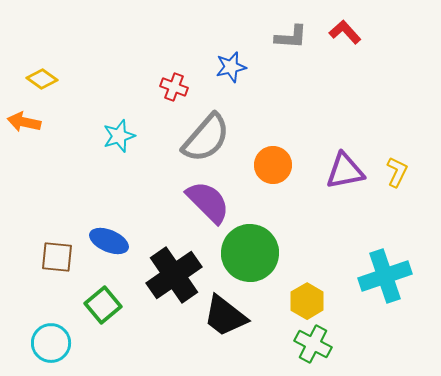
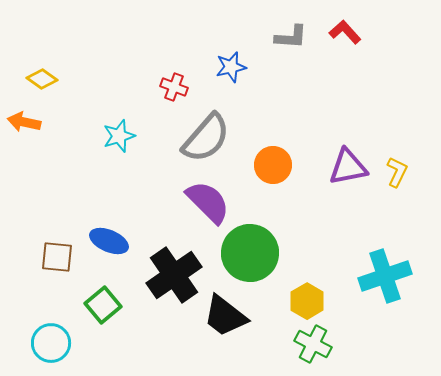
purple triangle: moved 3 px right, 4 px up
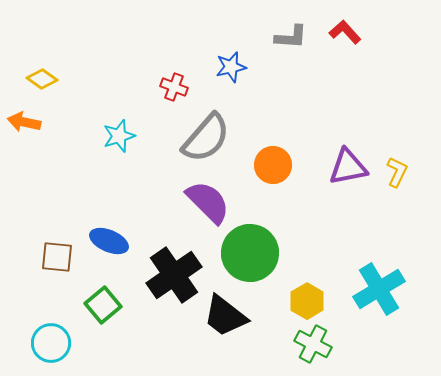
cyan cross: moved 6 px left, 13 px down; rotated 12 degrees counterclockwise
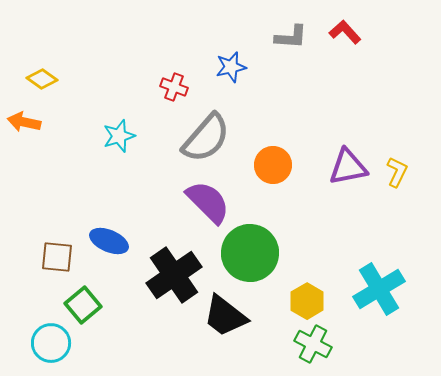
green square: moved 20 px left
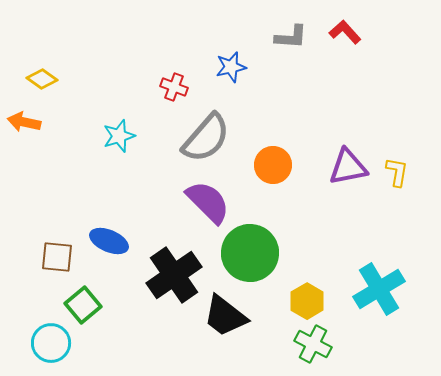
yellow L-shape: rotated 16 degrees counterclockwise
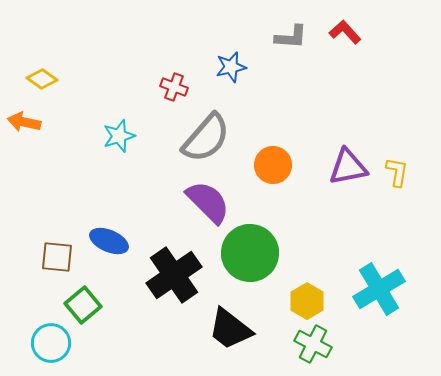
black trapezoid: moved 5 px right, 13 px down
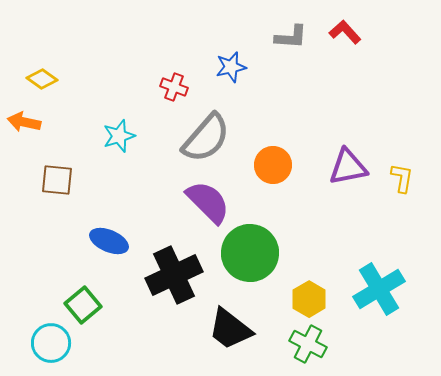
yellow L-shape: moved 5 px right, 6 px down
brown square: moved 77 px up
black cross: rotated 10 degrees clockwise
yellow hexagon: moved 2 px right, 2 px up
green cross: moved 5 px left
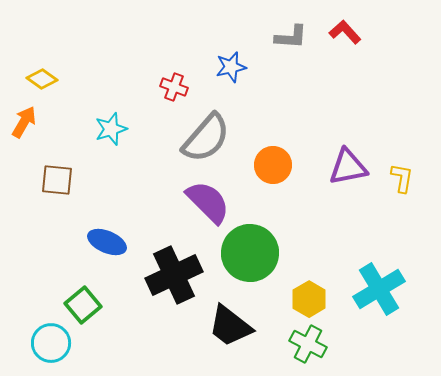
orange arrow: rotated 108 degrees clockwise
cyan star: moved 8 px left, 7 px up
blue ellipse: moved 2 px left, 1 px down
black trapezoid: moved 3 px up
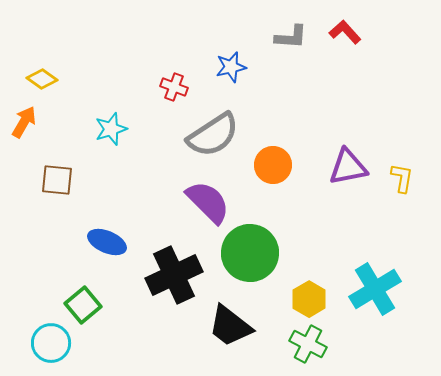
gray semicircle: moved 7 px right, 3 px up; rotated 16 degrees clockwise
cyan cross: moved 4 px left
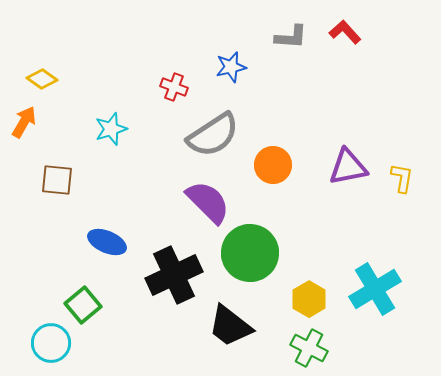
green cross: moved 1 px right, 4 px down
